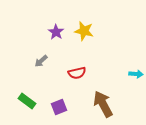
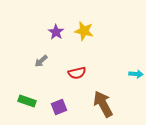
green rectangle: rotated 18 degrees counterclockwise
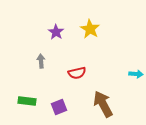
yellow star: moved 6 px right, 2 px up; rotated 18 degrees clockwise
gray arrow: rotated 128 degrees clockwise
green rectangle: rotated 12 degrees counterclockwise
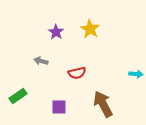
gray arrow: rotated 72 degrees counterclockwise
green rectangle: moved 9 px left, 5 px up; rotated 42 degrees counterclockwise
purple square: rotated 21 degrees clockwise
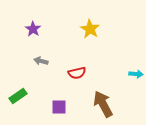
purple star: moved 23 px left, 3 px up
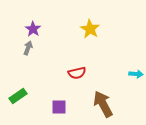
gray arrow: moved 13 px left, 13 px up; rotated 96 degrees clockwise
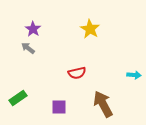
gray arrow: rotated 72 degrees counterclockwise
cyan arrow: moved 2 px left, 1 px down
green rectangle: moved 2 px down
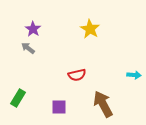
red semicircle: moved 2 px down
green rectangle: rotated 24 degrees counterclockwise
